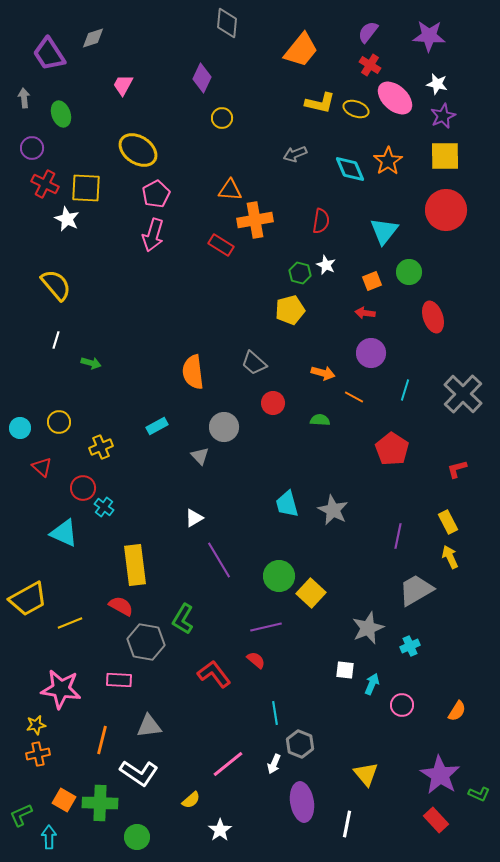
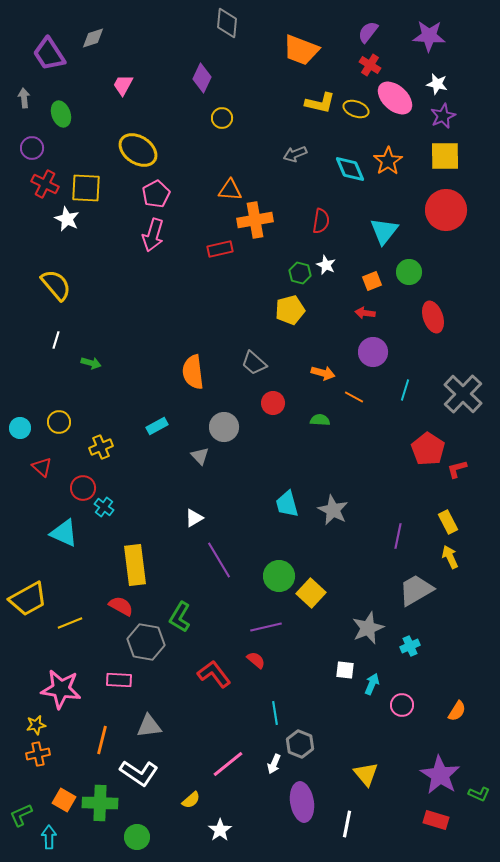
orange trapezoid at (301, 50): rotated 72 degrees clockwise
red rectangle at (221, 245): moved 1 px left, 4 px down; rotated 45 degrees counterclockwise
purple circle at (371, 353): moved 2 px right, 1 px up
red pentagon at (392, 449): moved 36 px right
green L-shape at (183, 619): moved 3 px left, 2 px up
red rectangle at (436, 820): rotated 30 degrees counterclockwise
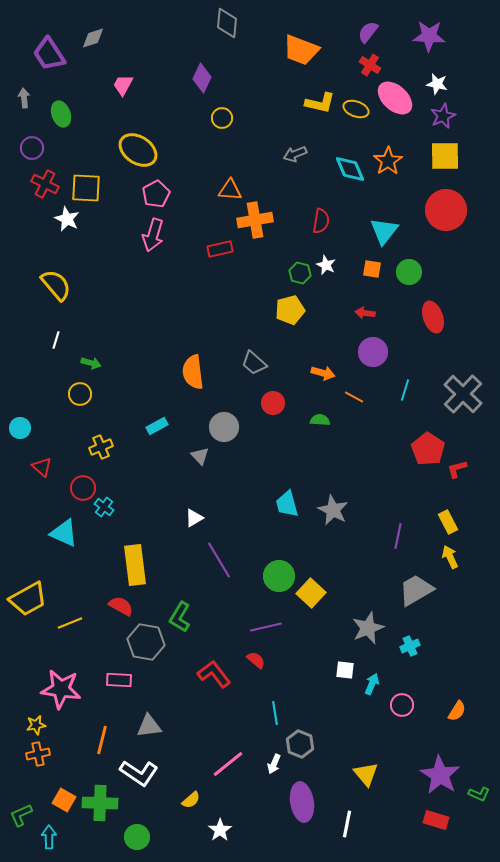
orange square at (372, 281): moved 12 px up; rotated 30 degrees clockwise
yellow circle at (59, 422): moved 21 px right, 28 px up
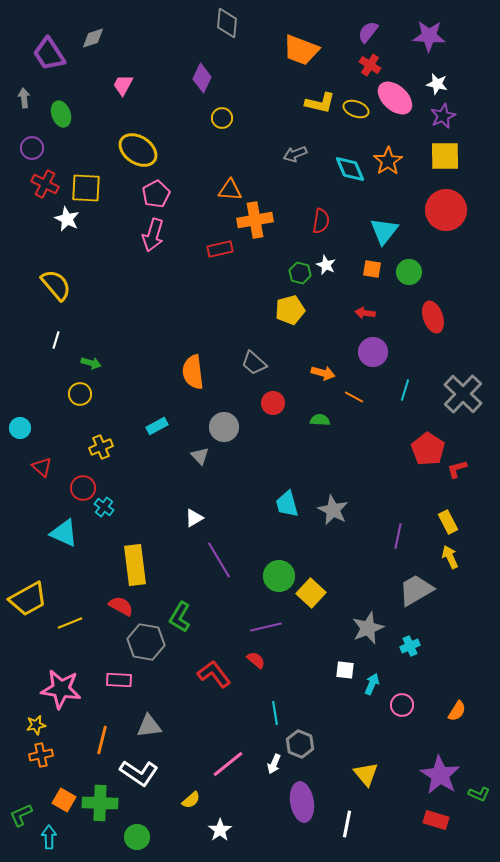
orange cross at (38, 754): moved 3 px right, 1 px down
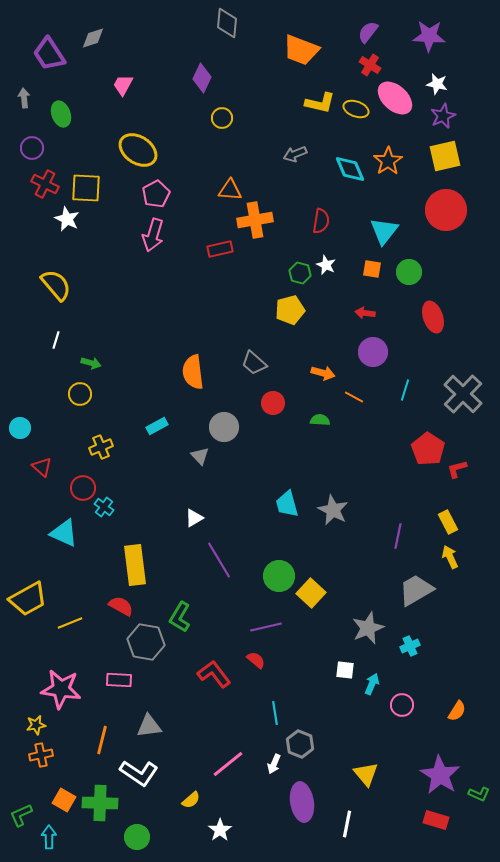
yellow square at (445, 156): rotated 12 degrees counterclockwise
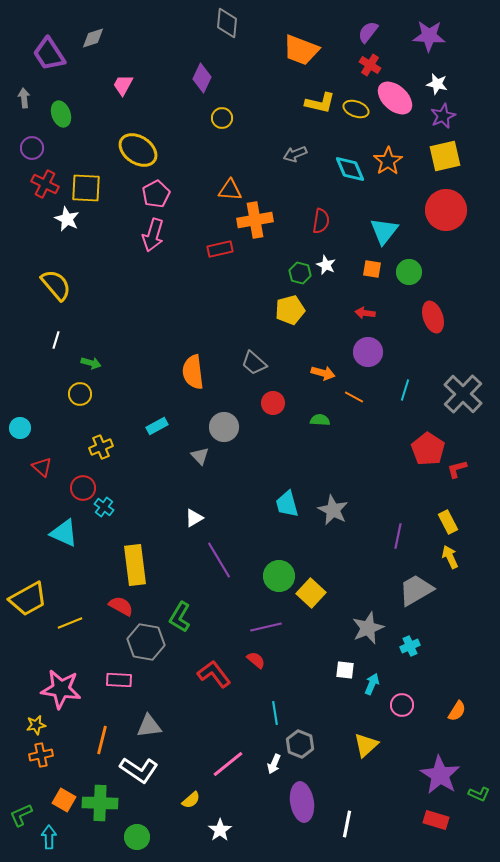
purple circle at (373, 352): moved 5 px left
white L-shape at (139, 773): moved 3 px up
yellow triangle at (366, 774): moved 29 px up; rotated 28 degrees clockwise
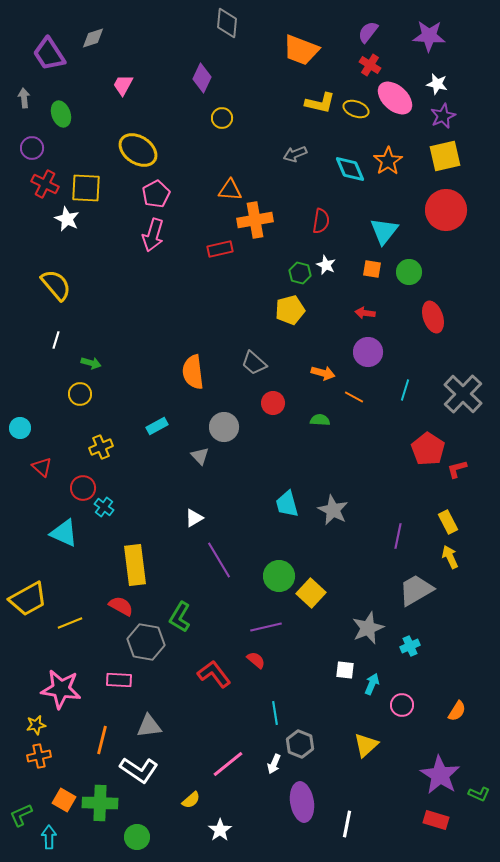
orange cross at (41, 755): moved 2 px left, 1 px down
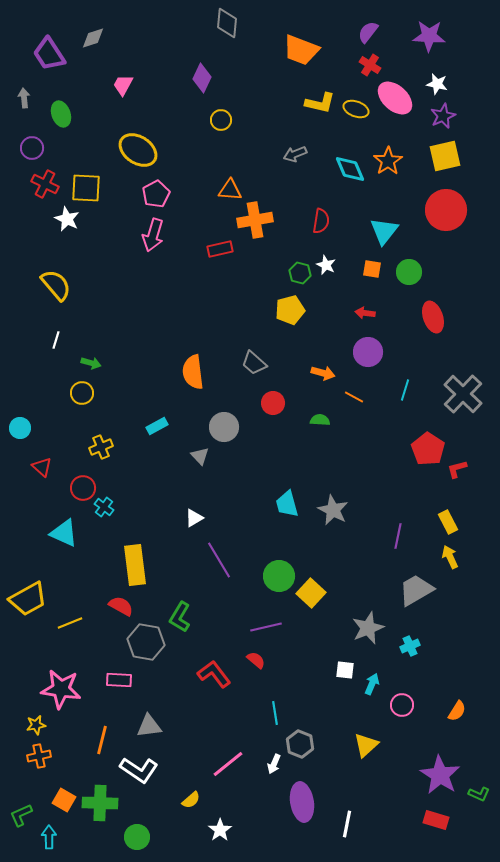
yellow circle at (222, 118): moved 1 px left, 2 px down
yellow circle at (80, 394): moved 2 px right, 1 px up
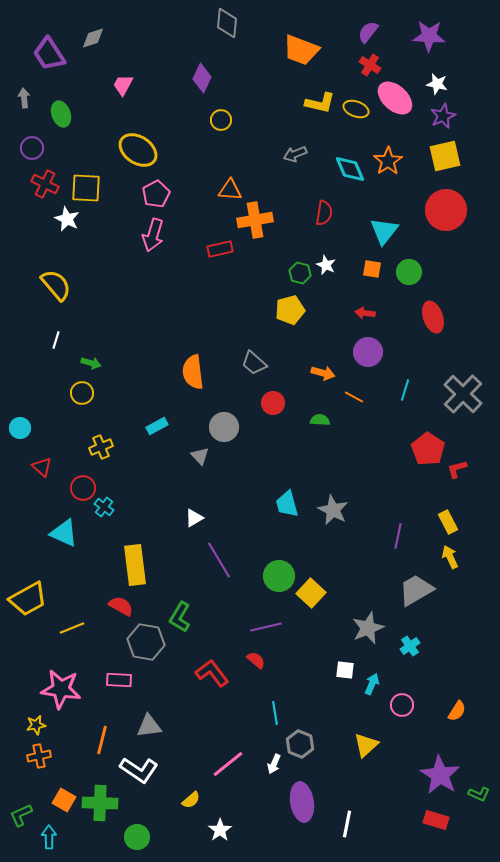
red semicircle at (321, 221): moved 3 px right, 8 px up
yellow line at (70, 623): moved 2 px right, 5 px down
cyan cross at (410, 646): rotated 12 degrees counterclockwise
red L-shape at (214, 674): moved 2 px left, 1 px up
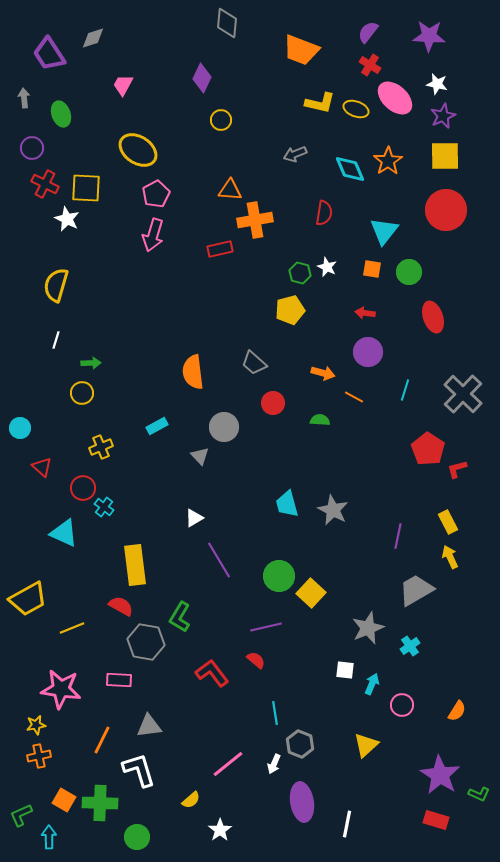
yellow square at (445, 156): rotated 12 degrees clockwise
white star at (326, 265): moved 1 px right, 2 px down
yellow semicircle at (56, 285): rotated 124 degrees counterclockwise
green arrow at (91, 363): rotated 18 degrees counterclockwise
orange line at (102, 740): rotated 12 degrees clockwise
white L-shape at (139, 770): rotated 141 degrees counterclockwise
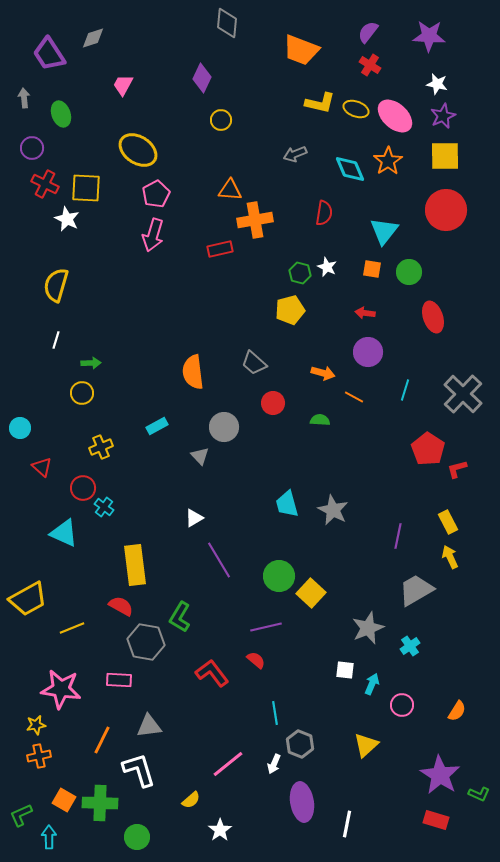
pink ellipse at (395, 98): moved 18 px down
